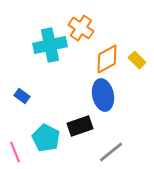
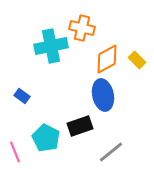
orange cross: moved 1 px right; rotated 20 degrees counterclockwise
cyan cross: moved 1 px right, 1 px down
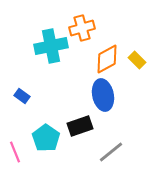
orange cross: rotated 30 degrees counterclockwise
cyan pentagon: rotated 8 degrees clockwise
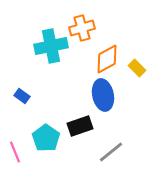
yellow rectangle: moved 8 px down
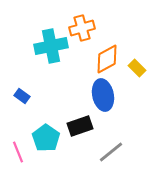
pink line: moved 3 px right
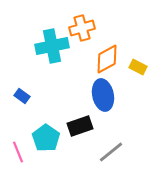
cyan cross: moved 1 px right
yellow rectangle: moved 1 px right, 1 px up; rotated 18 degrees counterclockwise
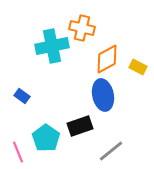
orange cross: rotated 30 degrees clockwise
gray line: moved 1 px up
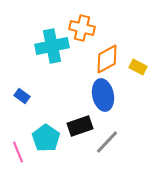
gray line: moved 4 px left, 9 px up; rotated 8 degrees counterclockwise
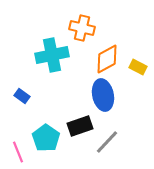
cyan cross: moved 9 px down
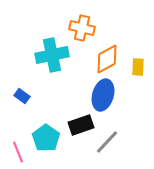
yellow rectangle: rotated 66 degrees clockwise
blue ellipse: rotated 28 degrees clockwise
black rectangle: moved 1 px right, 1 px up
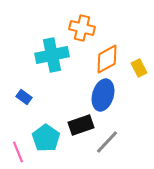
yellow rectangle: moved 1 px right, 1 px down; rotated 30 degrees counterclockwise
blue rectangle: moved 2 px right, 1 px down
